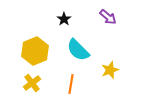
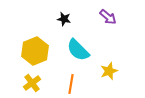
black star: rotated 24 degrees counterclockwise
yellow star: moved 1 px left, 1 px down
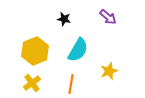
cyan semicircle: rotated 105 degrees counterclockwise
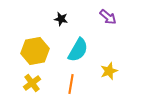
black star: moved 3 px left
yellow hexagon: rotated 12 degrees clockwise
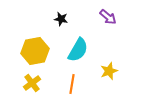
orange line: moved 1 px right
